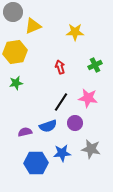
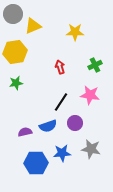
gray circle: moved 2 px down
pink star: moved 2 px right, 3 px up
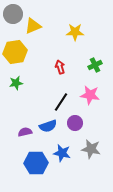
blue star: rotated 18 degrees clockwise
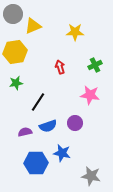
black line: moved 23 px left
gray star: moved 27 px down
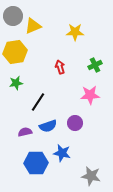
gray circle: moved 2 px down
pink star: rotated 12 degrees counterclockwise
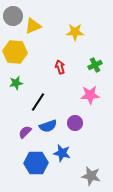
yellow hexagon: rotated 15 degrees clockwise
purple semicircle: rotated 32 degrees counterclockwise
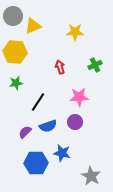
pink star: moved 11 px left, 2 px down
purple circle: moved 1 px up
gray star: rotated 18 degrees clockwise
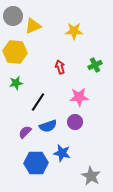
yellow star: moved 1 px left, 1 px up
